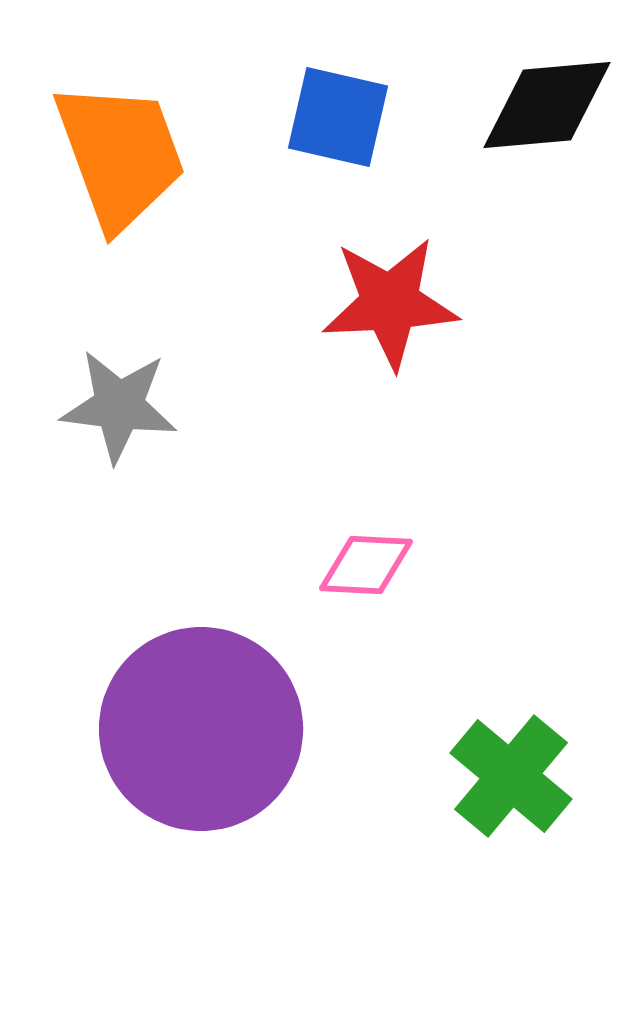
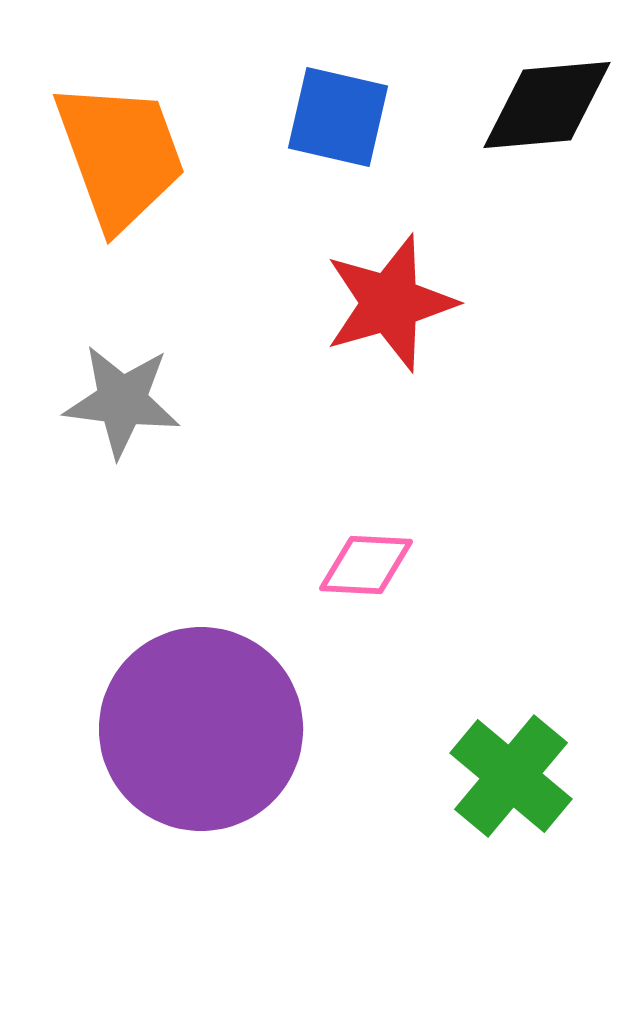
red star: rotated 13 degrees counterclockwise
gray star: moved 3 px right, 5 px up
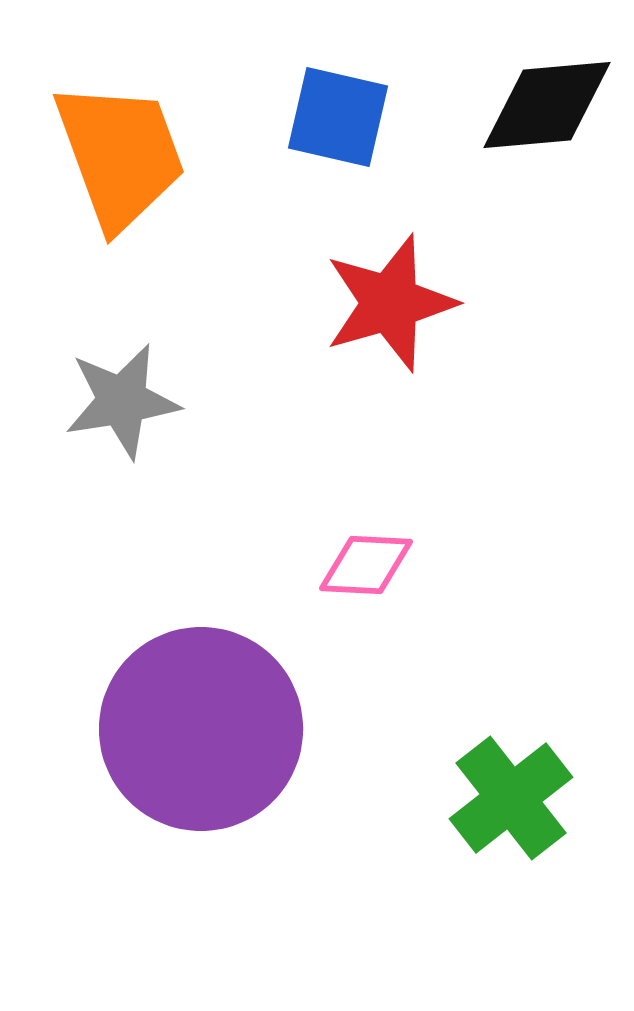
gray star: rotated 16 degrees counterclockwise
green cross: moved 22 px down; rotated 12 degrees clockwise
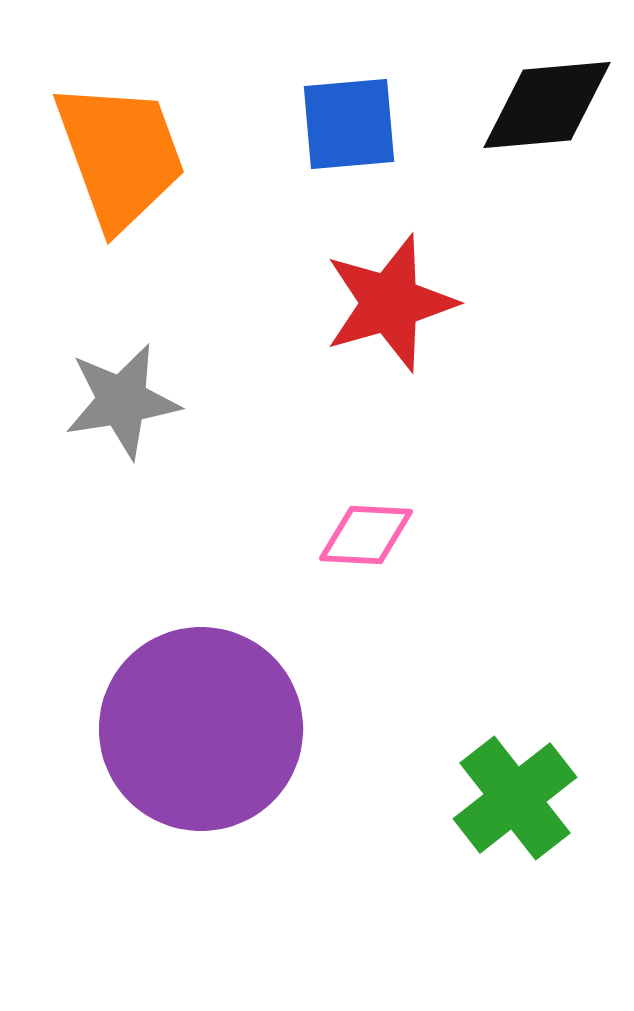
blue square: moved 11 px right, 7 px down; rotated 18 degrees counterclockwise
pink diamond: moved 30 px up
green cross: moved 4 px right
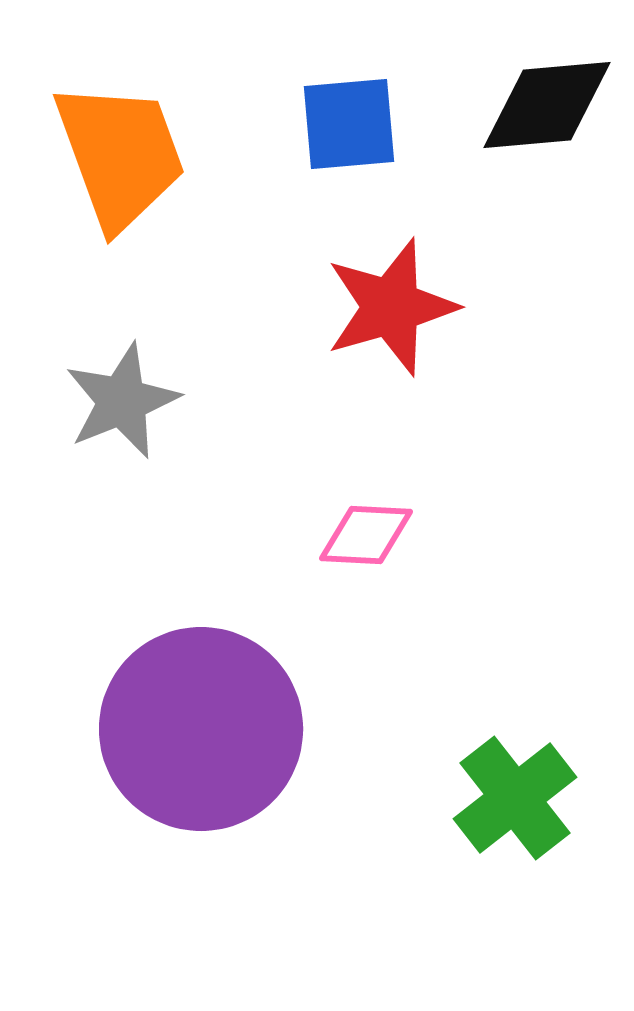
red star: moved 1 px right, 4 px down
gray star: rotated 13 degrees counterclockwise
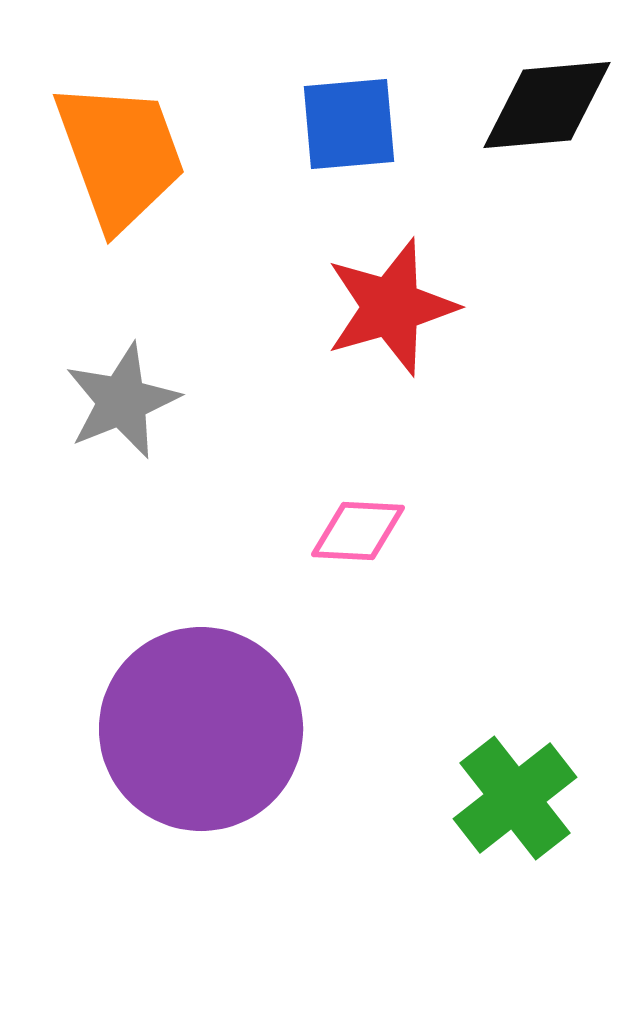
pink diamond: moved 8 px left, 4 px up
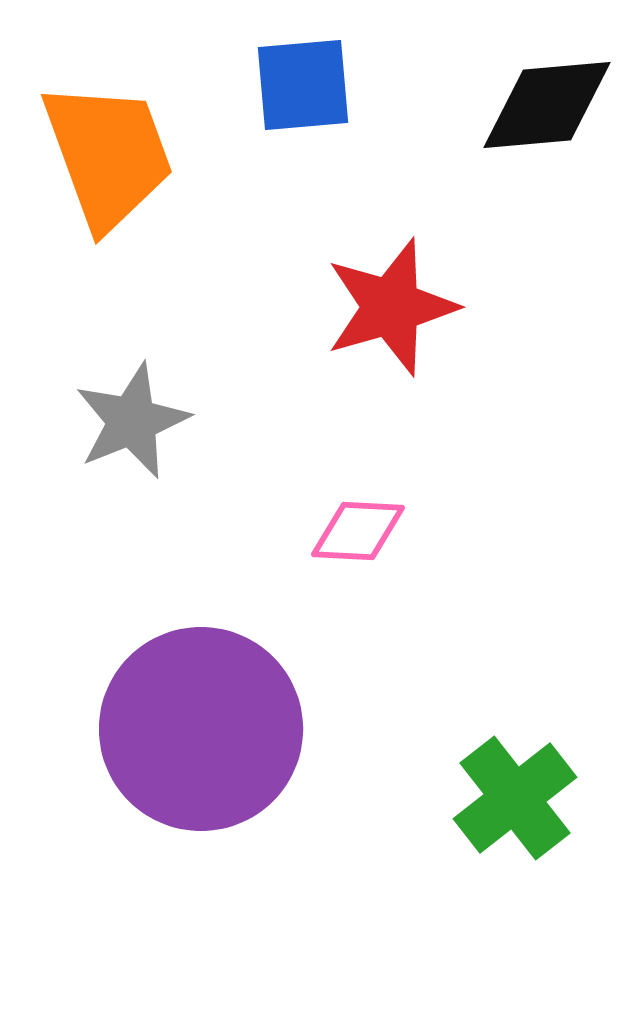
blue square: moved 46 px left, 39 px up
orange trapezoid: moved 12 px left
gray star: moved 10 px right, 20 px down
